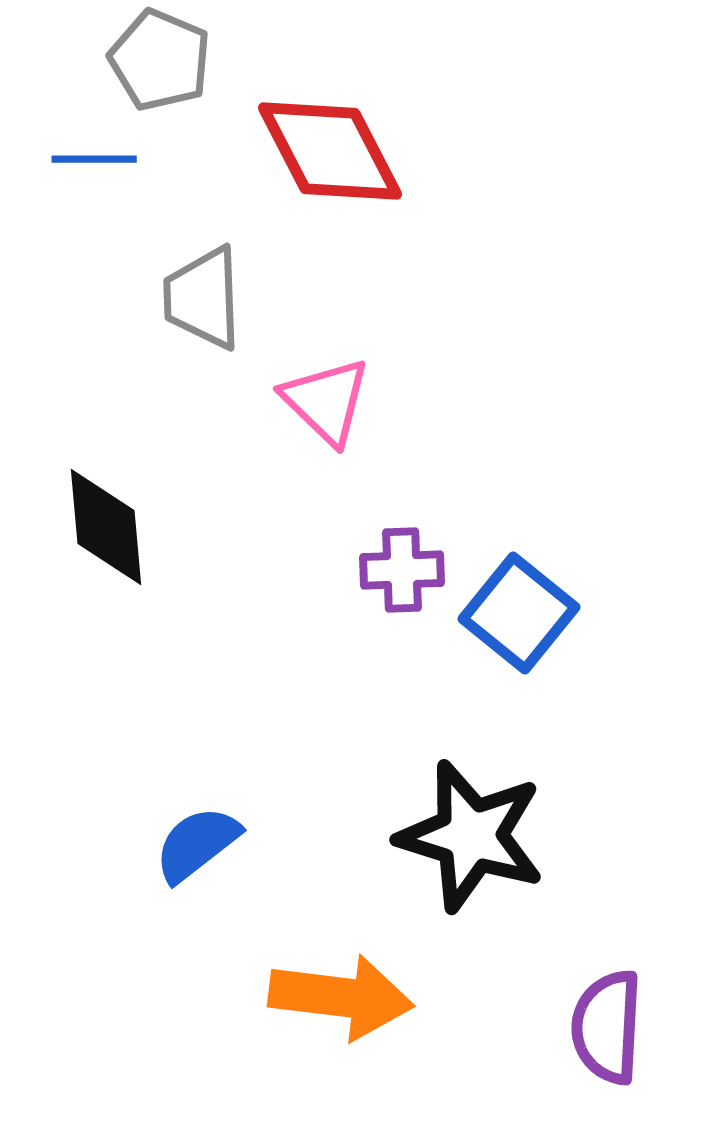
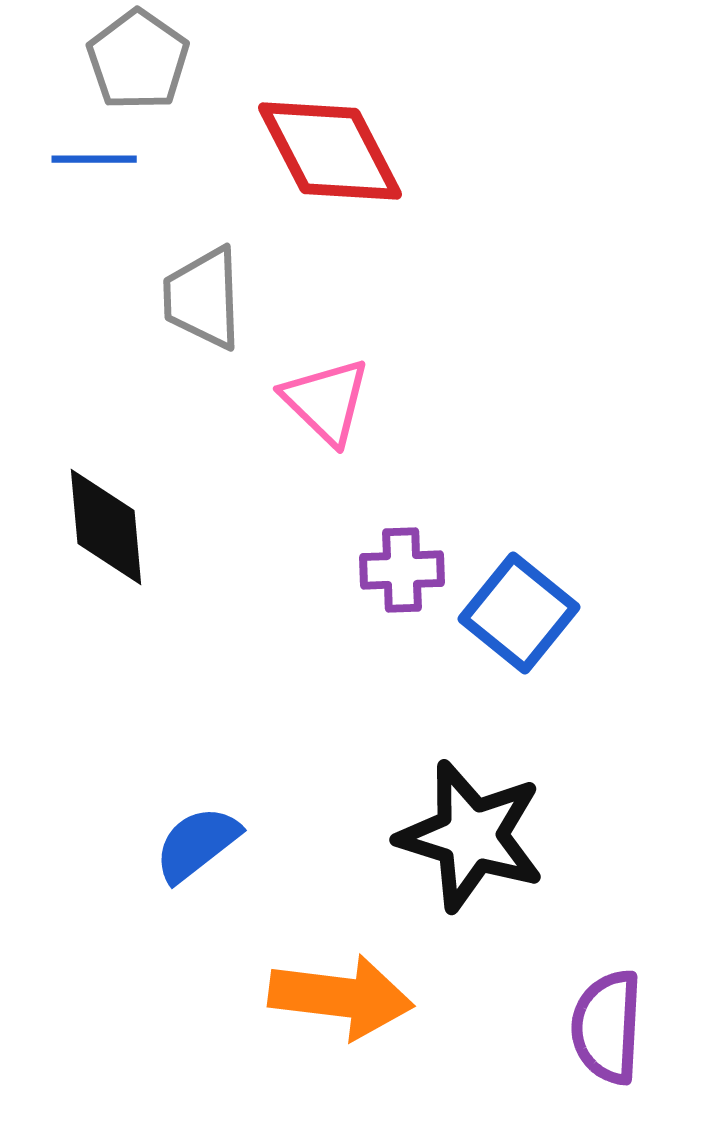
gray pentagon: moved 22 px left; rotated 12 degrees clockwise
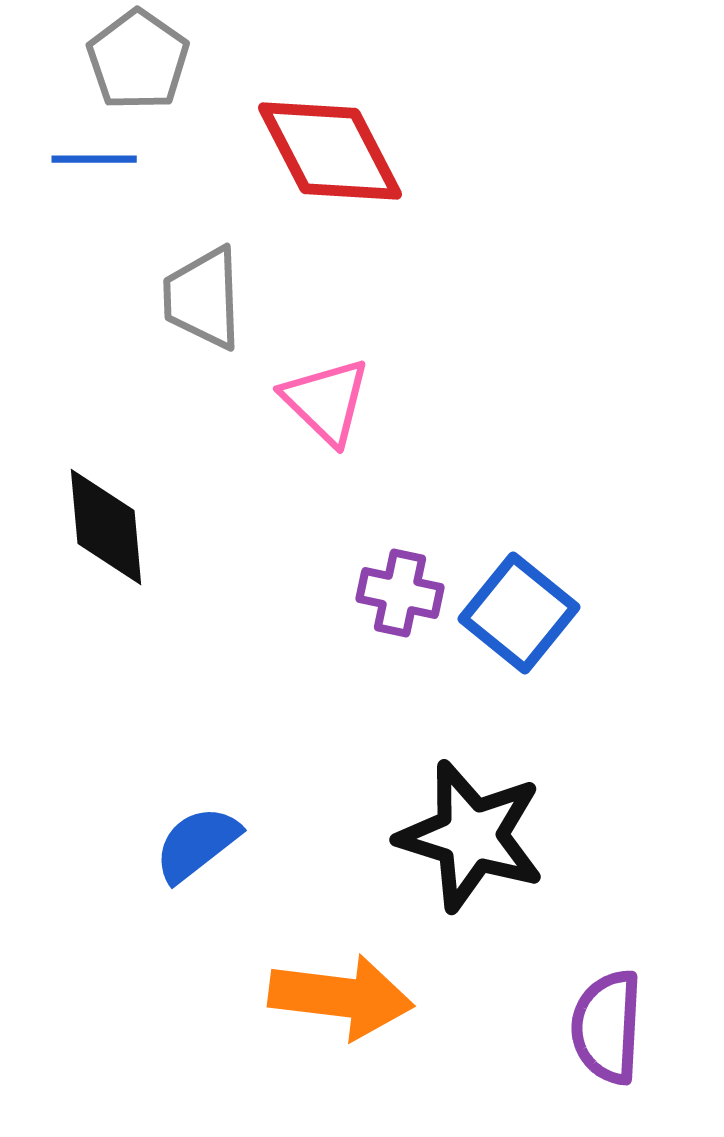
purple cross: moved 2 px left, 23 px down; rotated 14 degrees clockwise
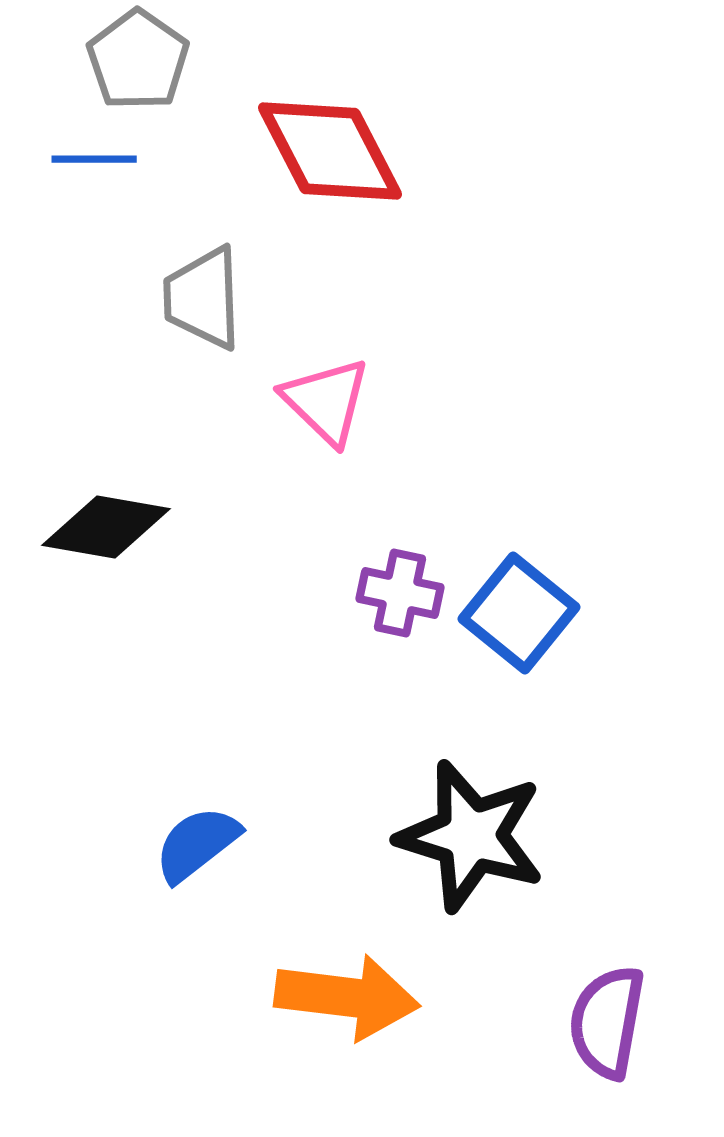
black diamond: rotated 75 degrees counterclockwise
orange arrow: moved 6 px right
purple semicircle: moved 5 px up; rotated 7 degrees clockwise
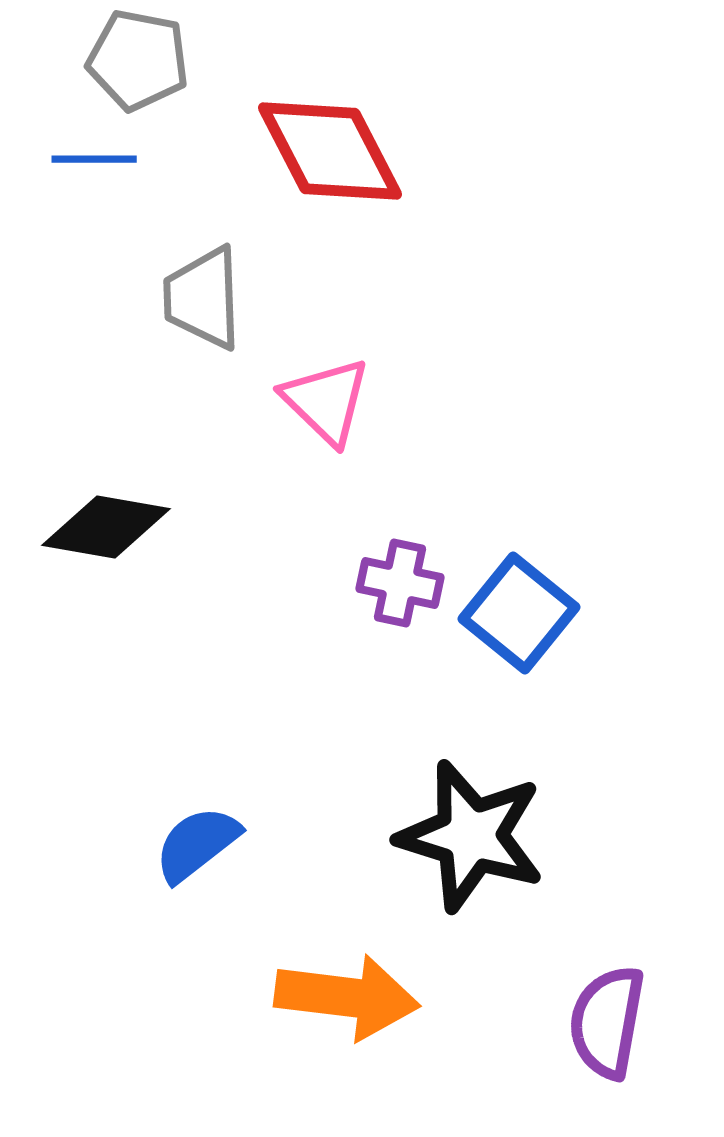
gray pentagon: rotated 24 degrees counterclockwise
purple cross: moved 10 px up
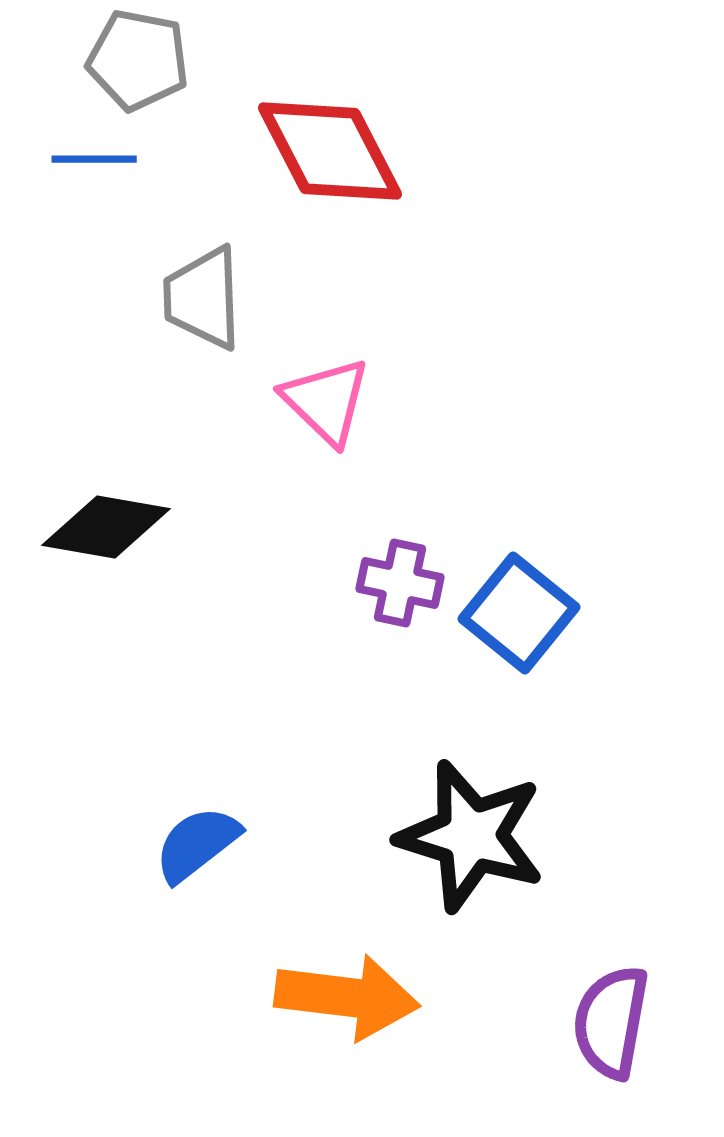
purple semicircle: moved 4 px right
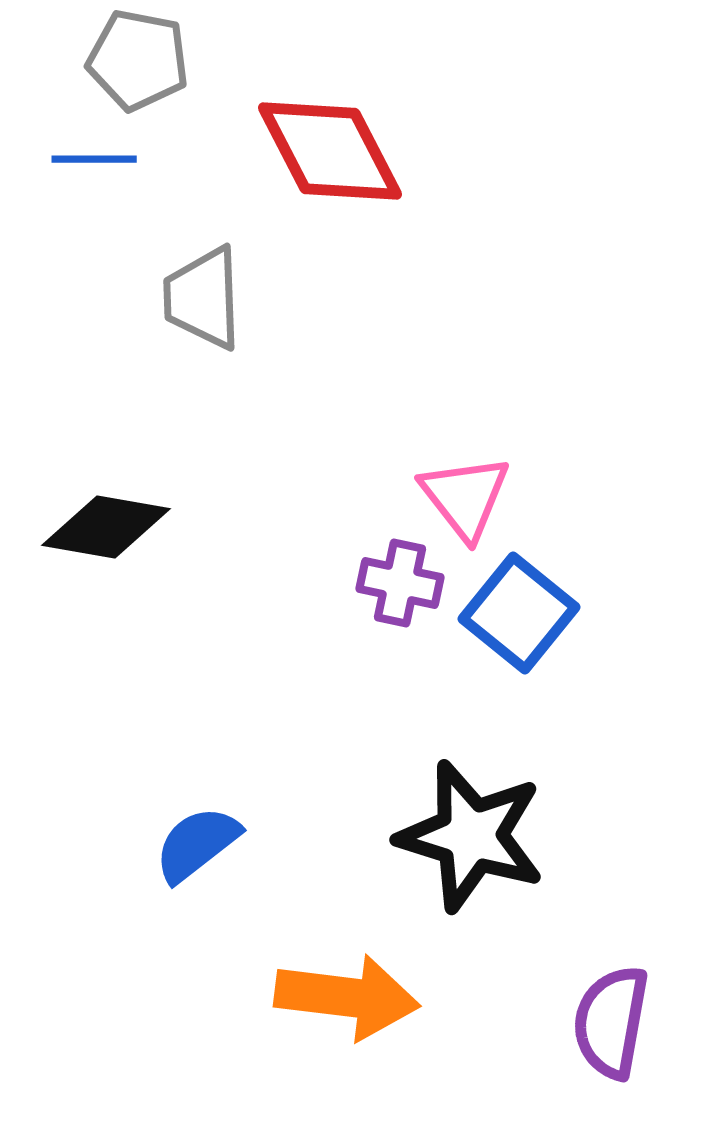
pink triangle: moved 139 px right, 96 px down; rotated 8 degrees clockwise
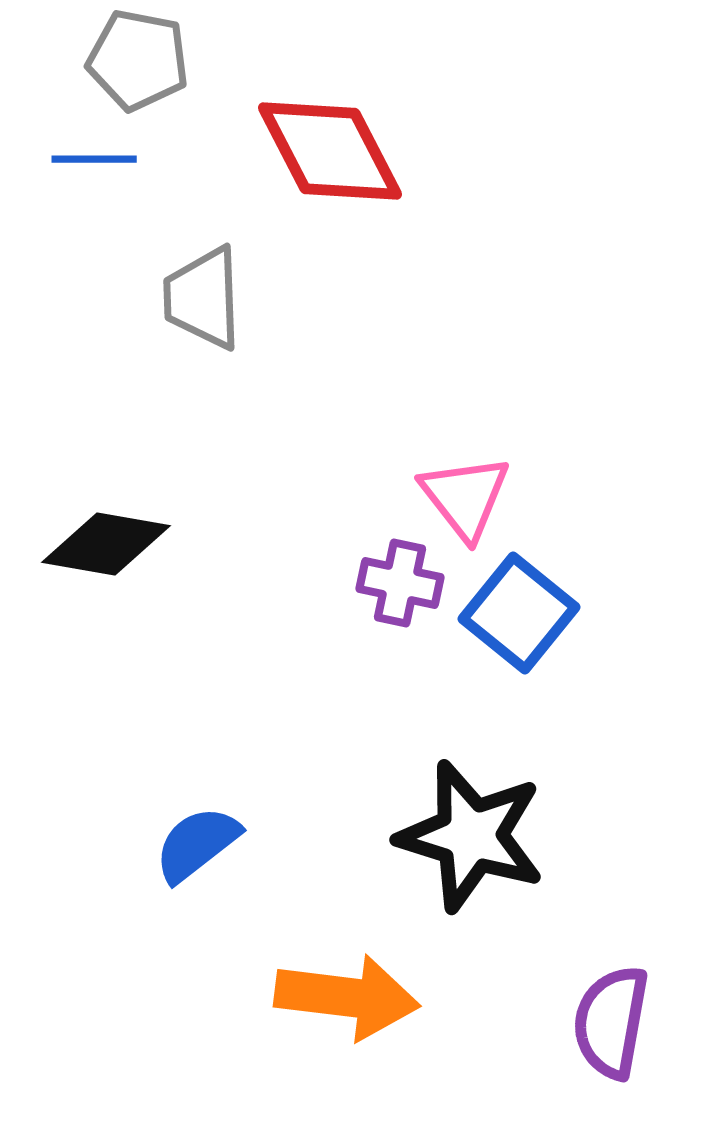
black diamond: moved 17 px down
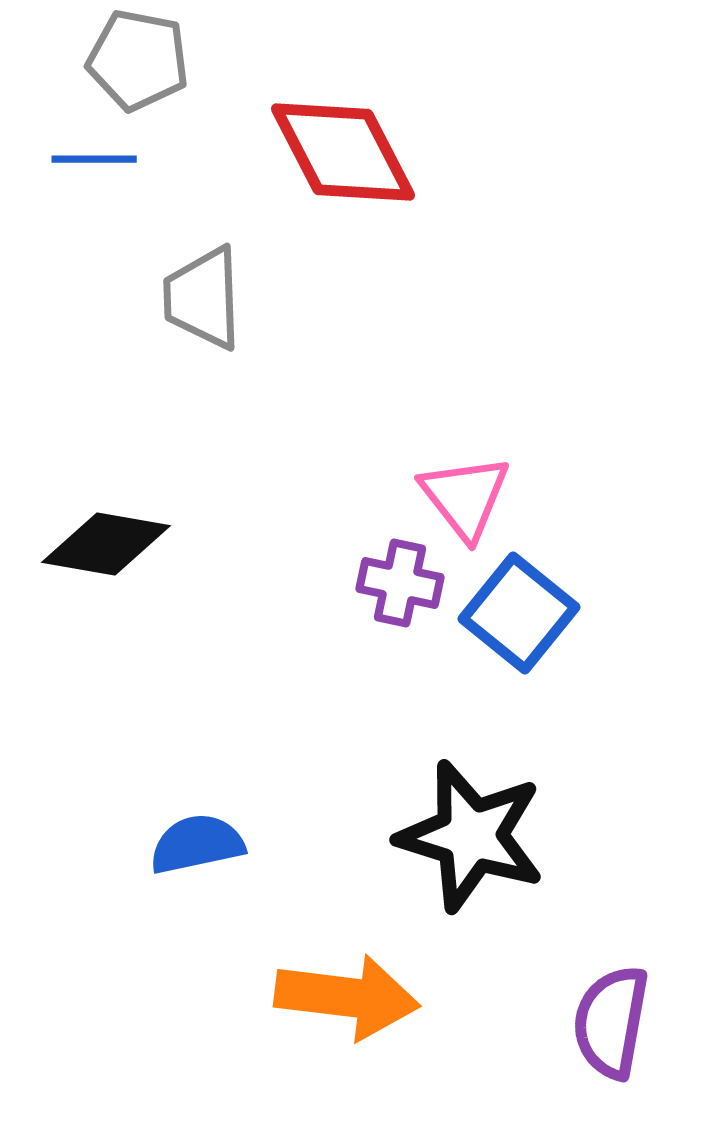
red diamond: moved 13 px right, 1 px down
blue semicircle: rotated 26 degrees clockwise
